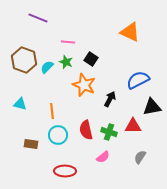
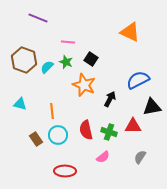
brown rectangle: moved 5 px right, 5 px up; rotated 48 degrees clockwise
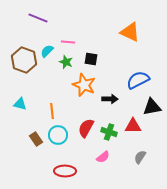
black square: rotated 24 degrees counterclockwise
cyan semicircle: moved 16 px up
black arrow: rotated 63 degrees clockwise
red semicircle: moved 2 px up; rotated 42 degrees clockwise
